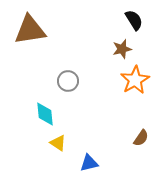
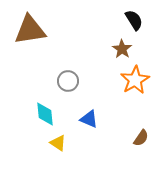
brown star: rotated 24 degrees counterclockwise
blue triangle: moved 44 px up; rotated 36 degrees clockwise
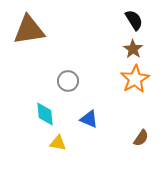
brown triangle: moved 1 px left
brown star: moved 11 px right
orange star: moved 1 px up
yellow triangle: rotated 24 degrees counterclockwise
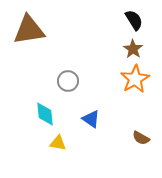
blue triangle: moved 2 px right; rotated 12 degrees clockwise
brown semicircle: rotated 84 degrees clockwise
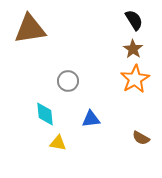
brown triangle: moved 1 px right, 1 px up
blue triangle: rotated 42 degrees counterclockwise
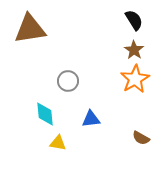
brown star: moved 1 px right, 1 px down
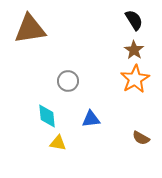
cyan diamond: moved 2 px right, 2 px down
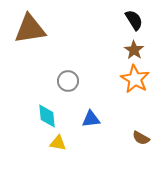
orange star: rotated 12 degrees counterclockwise
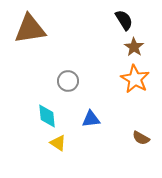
black semicircle: moved 10 px left
brown star: moved 3 px up
yellow triangle: rotated 24 degrees clockwise
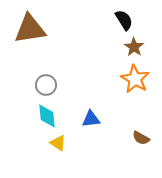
gray circle: moved 22 px left, 4 px down
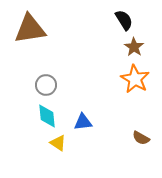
blue triangle: moved 8 px left, 3 px down
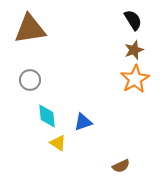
black semicircle: moved 9 px right
brown star: moved 3 px down; rotated 18 degrees clockwise
orange star: rotated 12 degrees clockwise
gray circle: moved 16 px left, 5 px up
blue triangle: rotated 12 degrees counterclockwise
brown semicircle: moved 20 px left, 28 px down; rotated 54 degrees counterclockwise
